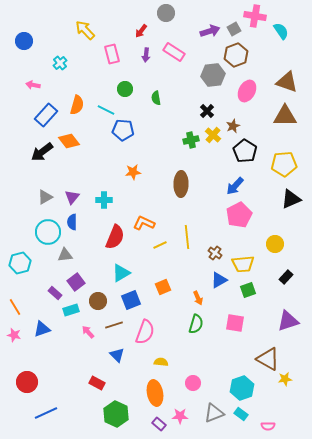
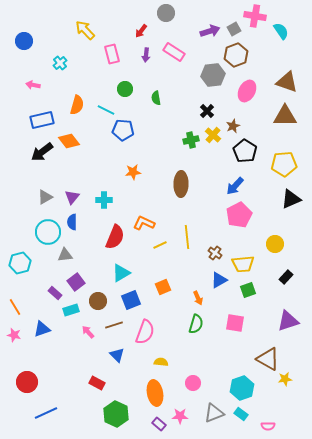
blue rectangle at (46, 115): moved 4 px left, 5 px down; rotated 35 degrees clockwise
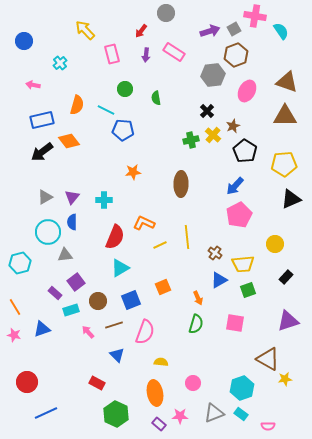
cyan triangle at (121, 273): moved 1 px left, 5 px up
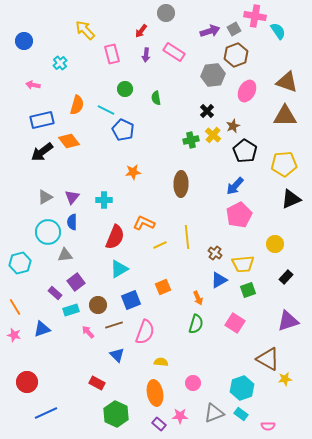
cyan semicircle at (281, 31): moved 3 px left
blue pentagon at (123, 130): rotated 20 degrees clockwise
cyan triangle at (120, 268): moved 1 px left, 1 px down
brown circle at (98, 301): moved 4 px down
pink square at (235, 323): rotated 24 degrees clockwise
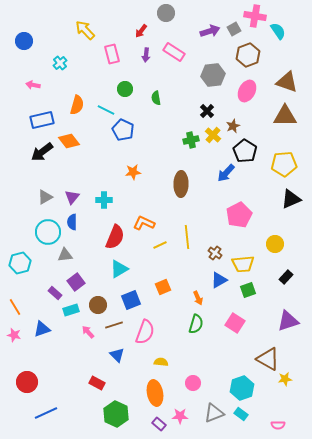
brown hexagon at (236, 55): moved 12 px right
blue arrow at (235, 186): moved 9 px left, 13 px up
pink semicircle at (268, 426): moved 10 px right, 1 px up
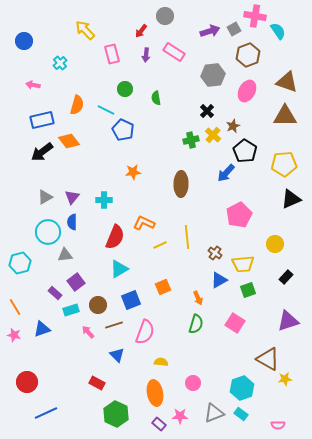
gray circle at (166, 13): moved 1 px left, 3 px down
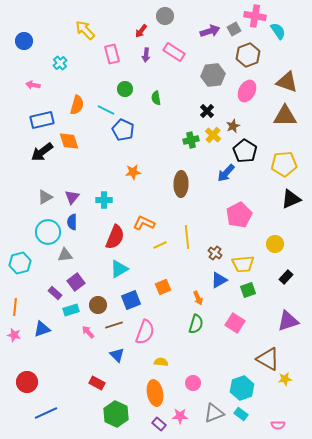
orange diamond at (69, 141): rotated 20 degrees clockwise
orange line at (15, 307): rotated 36 degrees clockwise
